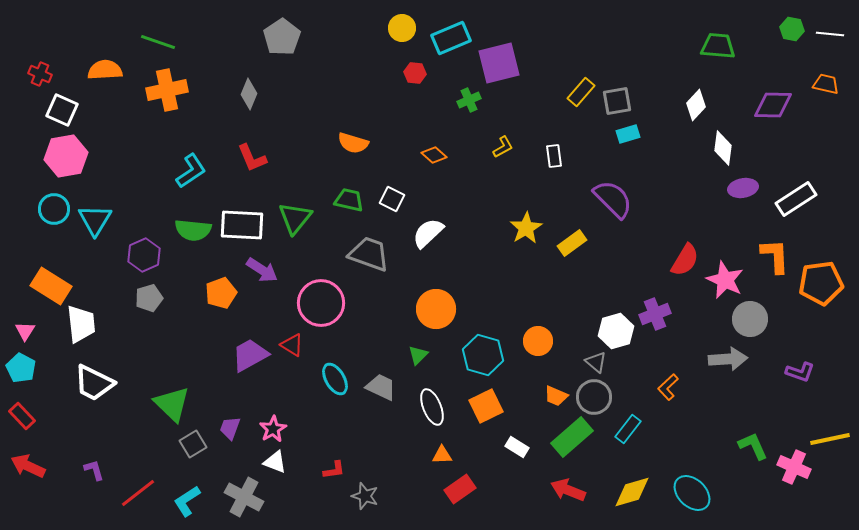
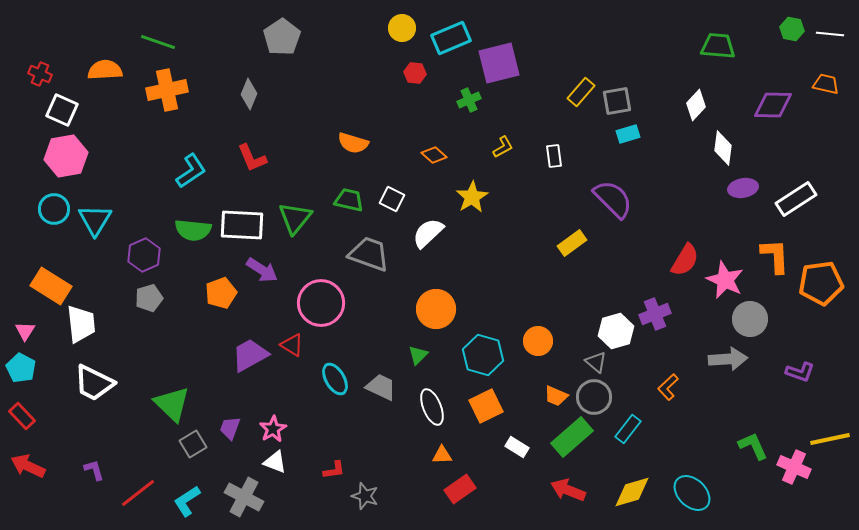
yellow star at (526, 228): moved 54 px left, 31 px up
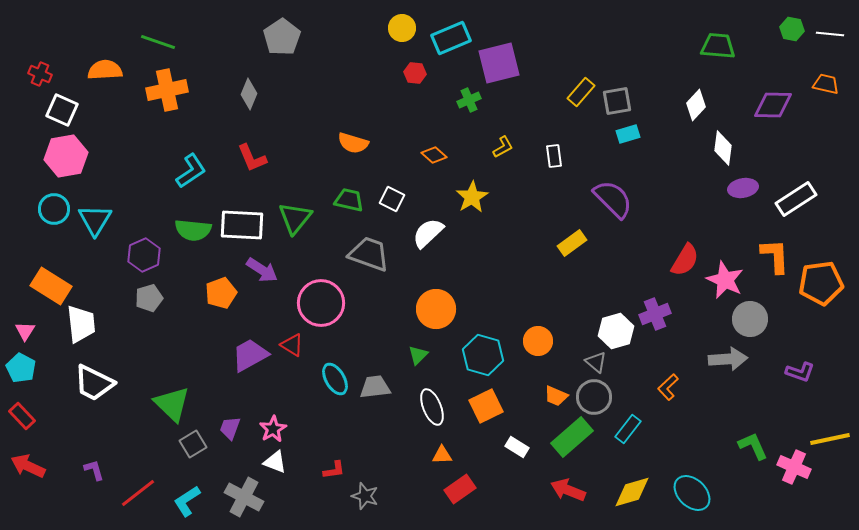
gray trapezoid at (381, 387): moved 6 px left; rotated 32 degrees counterclockwise
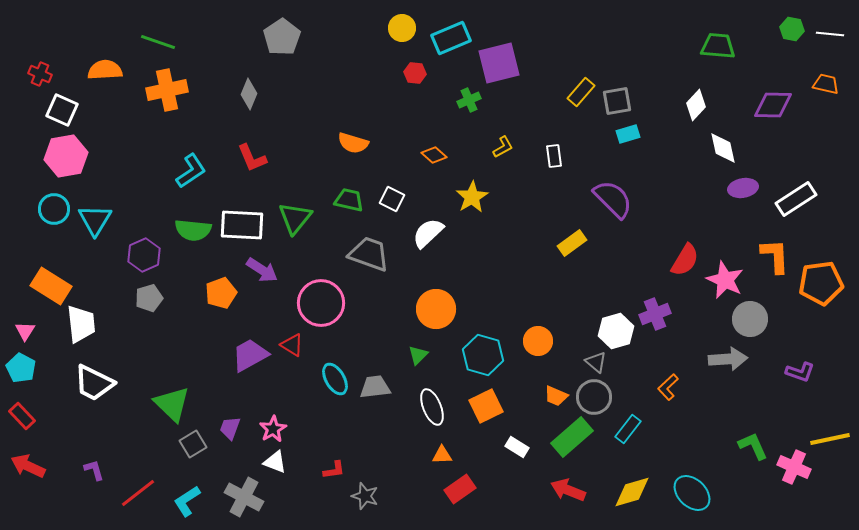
white diamond at (723, 148): rotated 20 degrees counterclockwise
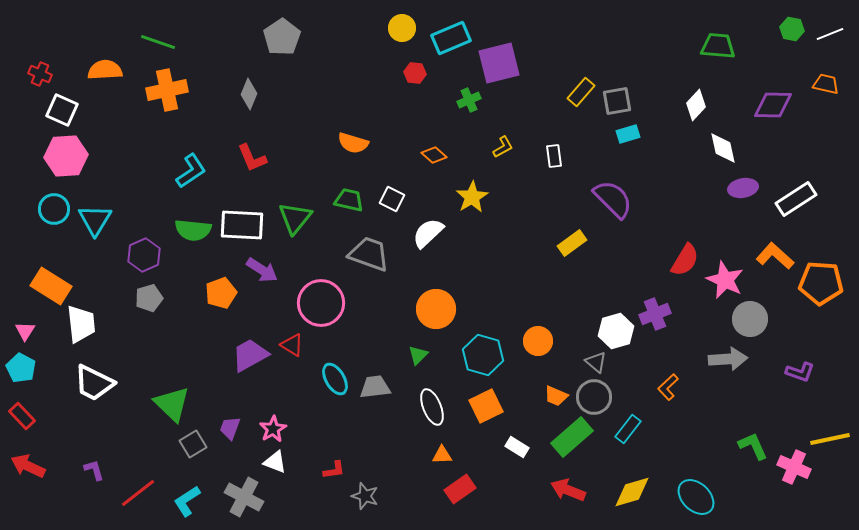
white line at (830, 34): rotated 28 degrees counterclockwise
pink hexagon at (66, 156): rotated 6 degrees clockwise
orange L-shape at (775, 256): rotated 45 degrees counterclockwise
orange pentagon at (821, 283): rotated 12 degrees clockwise
cyan ellipse at (692, 493): moved 4 px right, 4 px down
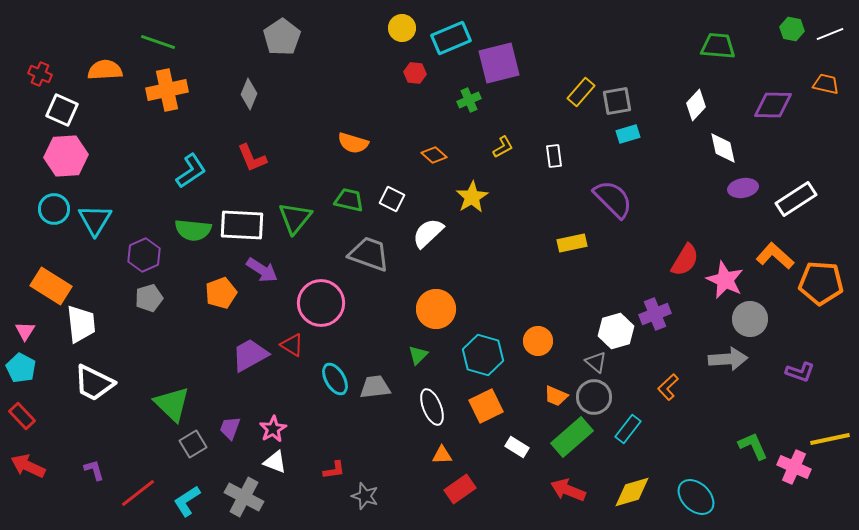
yellow rectangle at (572, 243): rotated 24 degrees clockwise
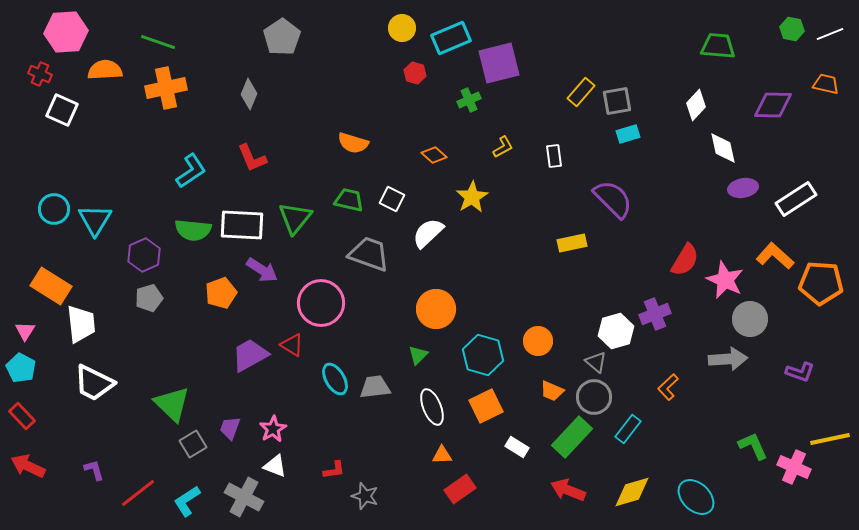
red hexagon at (415, 73): rotated 10 degrees clockwise
orange cross at (167, 90): moved 1 px left, 2 px up
pink hexagon at (66, 156): moved 124 px up
orange trapezoid at (556, 396): moved 4 px left, 5 px up
green rectangle at (572, 437): rotated 6 degrees counterclockwise
white triangle at (275, 462): moved 4 px down
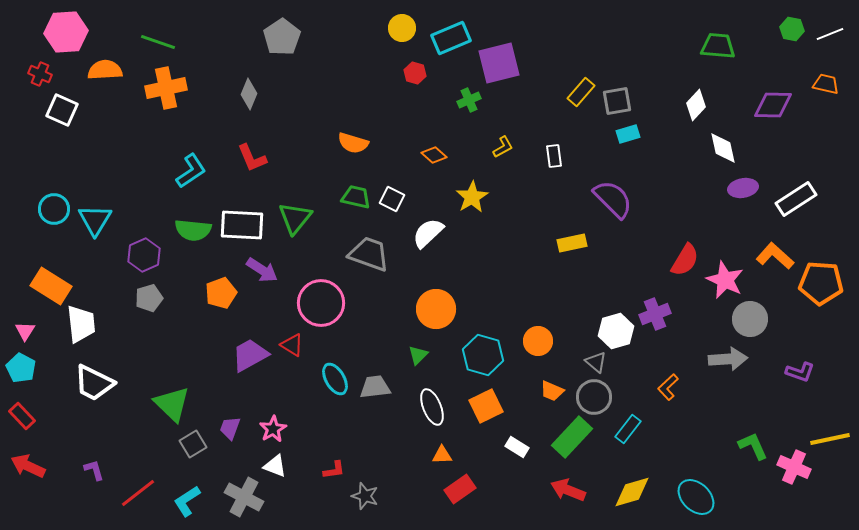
green trapezoid at (349, 200): moved 7 px right, 3 px up
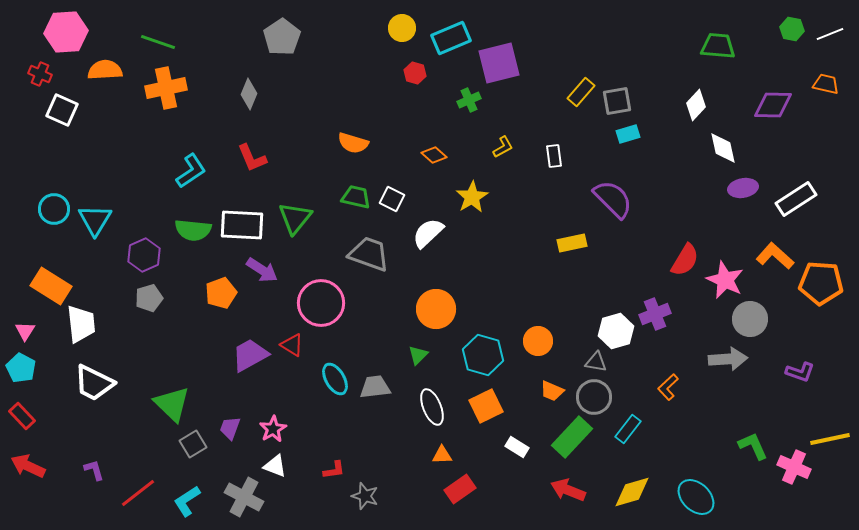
gray triangle at (596, 362): rotated 30 degrees counterclockwise
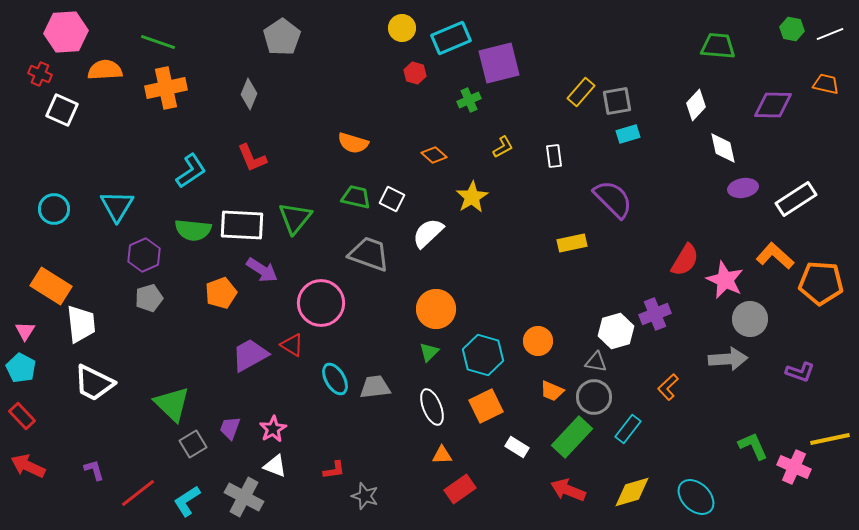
cyan triangle at (95, 220): moved 22 px right, 14 px up
green triangle at (418, 355): moved 11 px right, 3 px up
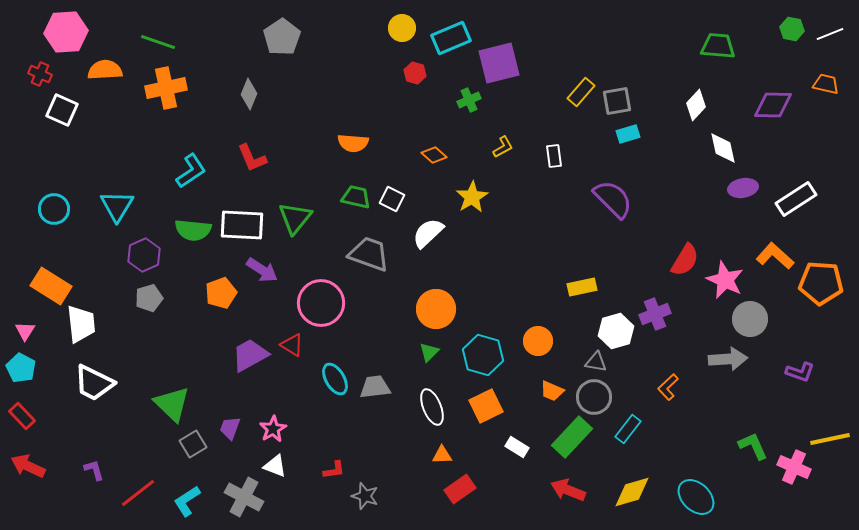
orange semicircle at (353, 143): rotated 12 degrees counterclockwise
yellow rectangle at (572, 243): moved 10 px right, 44 px down
